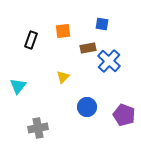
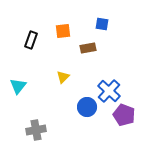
blue cross: moved 30 px down
gray cross: moved 2 px left, 2 px down
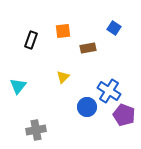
blue square: moved 12 px right, 4 px down; rotated 24 degrees clockwise
blue cross: rotated 10 degrees counterclockwise
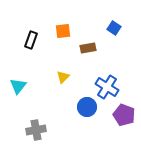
blue cross: moved 2 px left, 4 px up
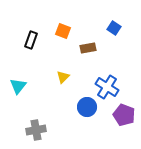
orange square: rotated 28 degrees clockwise
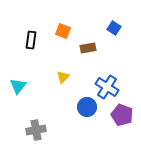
black rectangle: rotated 12 degrees counterclockwise
purple pentagon: moved 2 px left
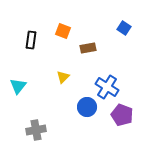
blue square: moved 10 px right
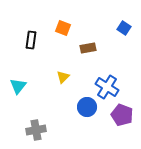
orange square: moved 3 px up
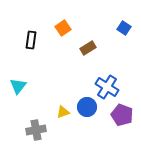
orange square: rotated 35 degrees clockwise
brown rectangle: rotated 21 degrees counterclockwise
yellow triangle: moved 35 px down; rotated 24 degrees clockwise
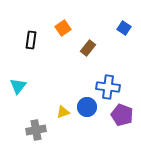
brown rectangle: rotated 21 degrees counterclockwise
blue cross: moved 1 px right; rotated 25 degrees counterclockwise
